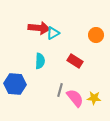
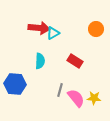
orange circle: moved 6 px up
pink semicircle: moved 1 px right
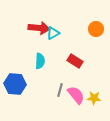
pink semicircle: moved 3 px up
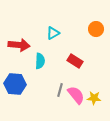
red arrow: moved 20 px left, 17 px down
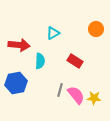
blue hexagon: moved 1 px right, 1 px up; rotated 15 degrees counterclockwise
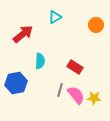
orange circle: moved 4 px up
cyan triangle: moved 2 px right, 16 px up
red arrow: moved 4 px right, 11 px up; rotated 45 degrees counterclockwise
red rectangle: moved 6 px down
